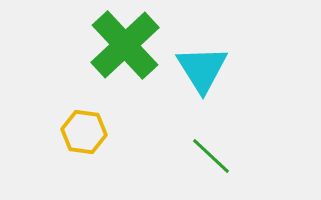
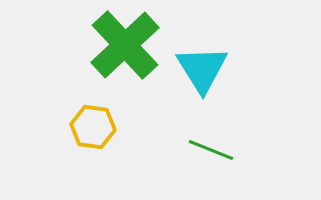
yellow hexagon: moved 9 px right, 5 px up
green line: moved 6 px up; rotated 21 degrees counterclockwise
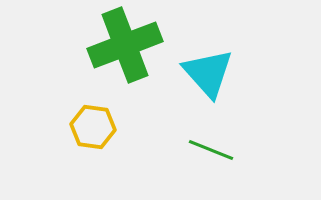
green cross: rotated 22 degrees clockwise
cyan triangle: moved 6 px right, 4 px down; rotated 10 degrees counterclockwise
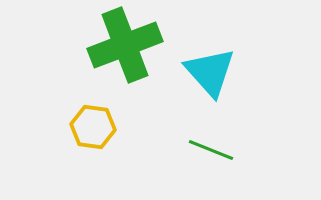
cyan triangle: moved 2 px right, 1 px up
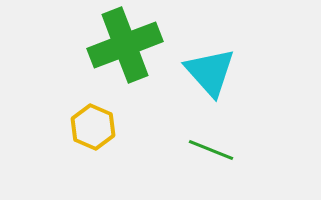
yellow hexagon: rotated 15 degrees clockwise
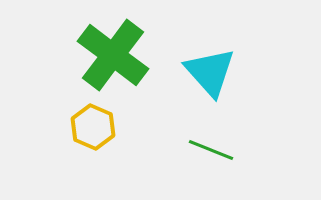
green cross: moved 12 px left, 10 px down; rotated 32 degrees counterclockwise
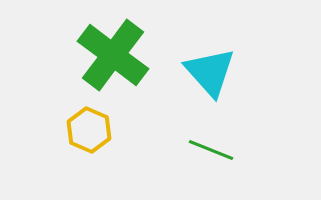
yellow hexagon: moved 4 px left, 3 px down
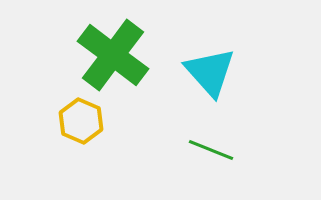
yellow hexagon: moved 8 px left, 9 px up
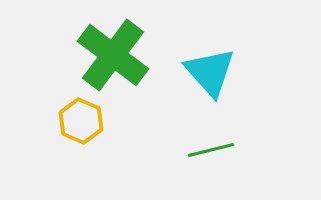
green line: rotated 36 degrees counterclockwise
